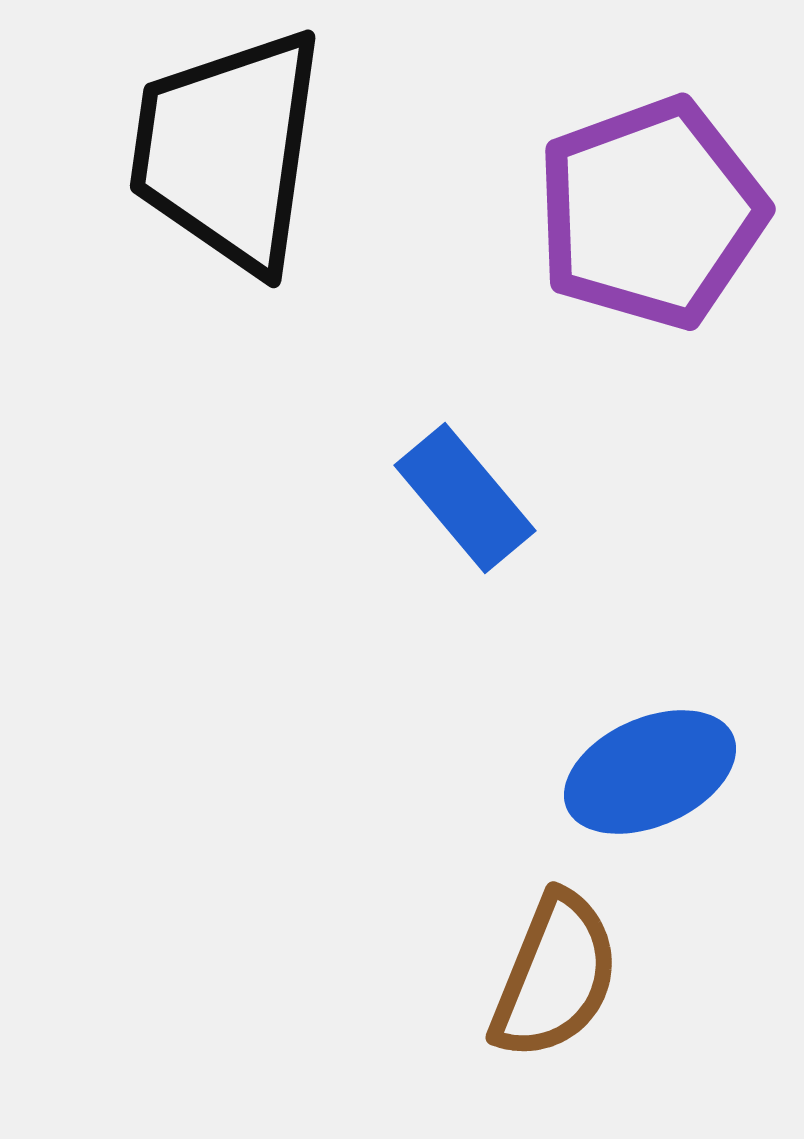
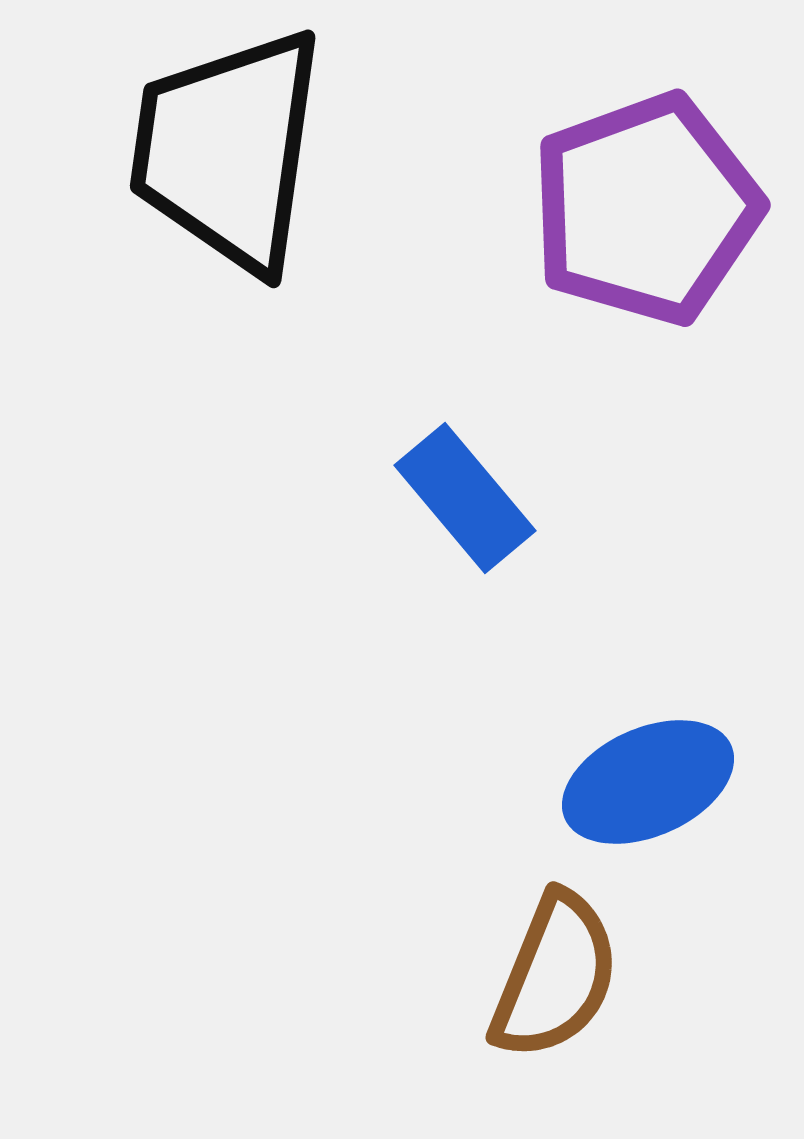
purple pentagon: moved 5 px left, 4 px up
blue ellipse: moved 2 px left, 10 px down
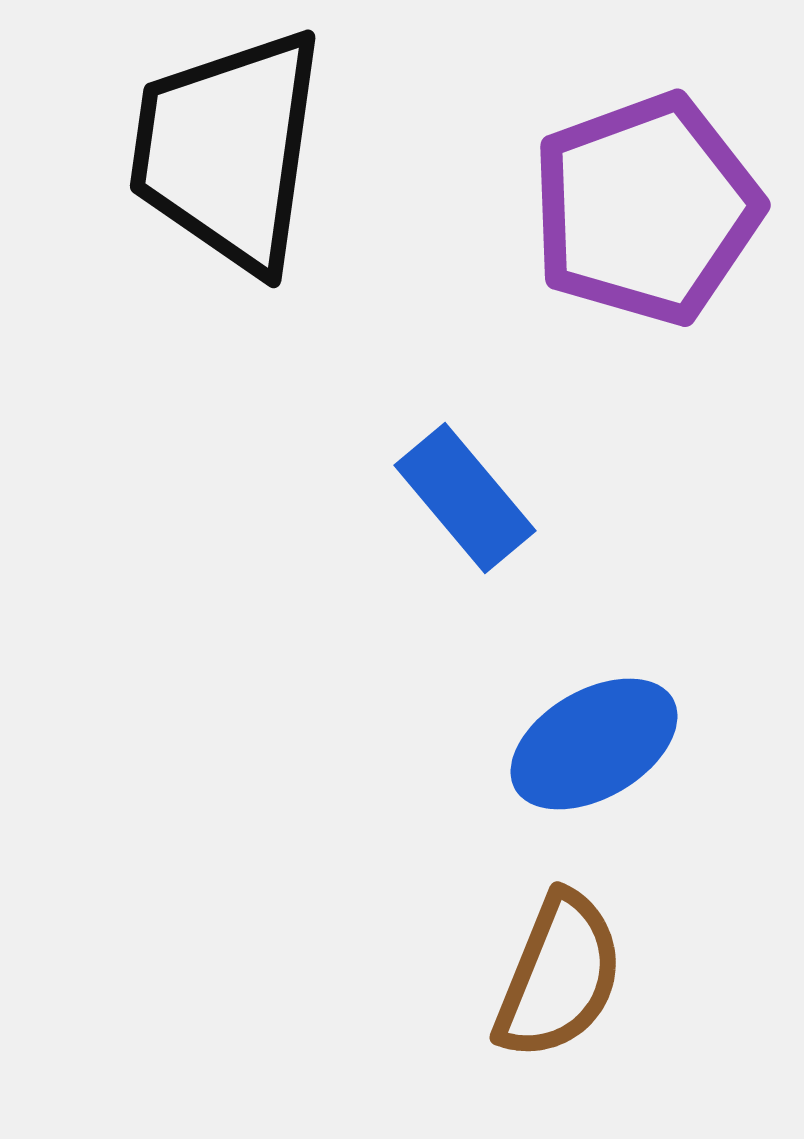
blue ellipse: moved 54 px left, 38 px up; rotated 6 degrees counterclockwise
brown semicircle: moved 4 px right
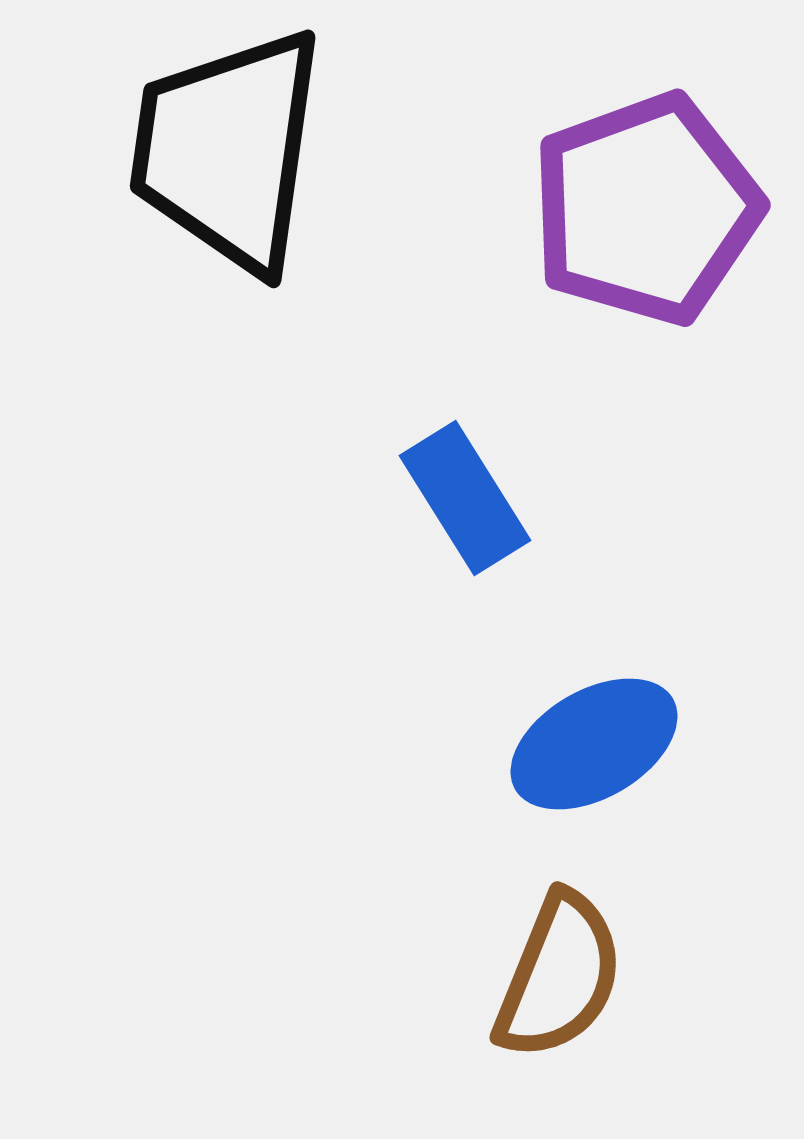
blue rectangle: rotated 8 degrees clockwise
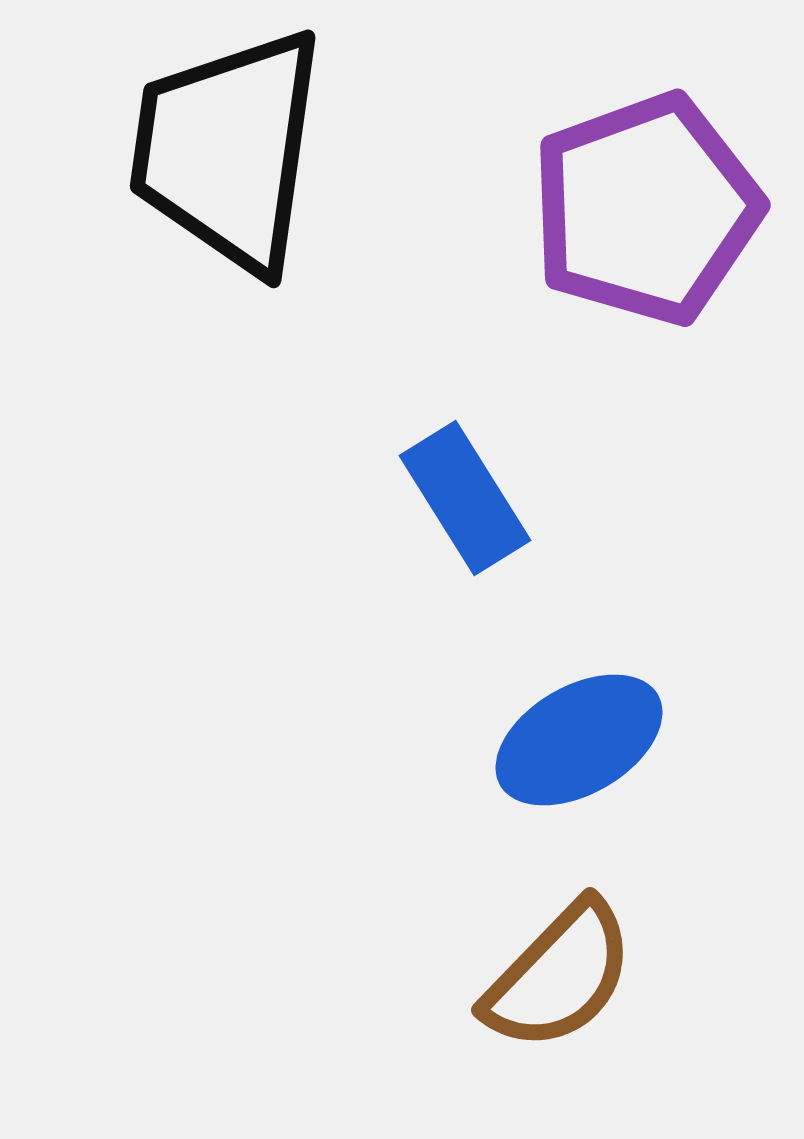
blue ellipse: moved 15 px left, 4 px up
brown semicircle: rotated 22 degrees clockwise
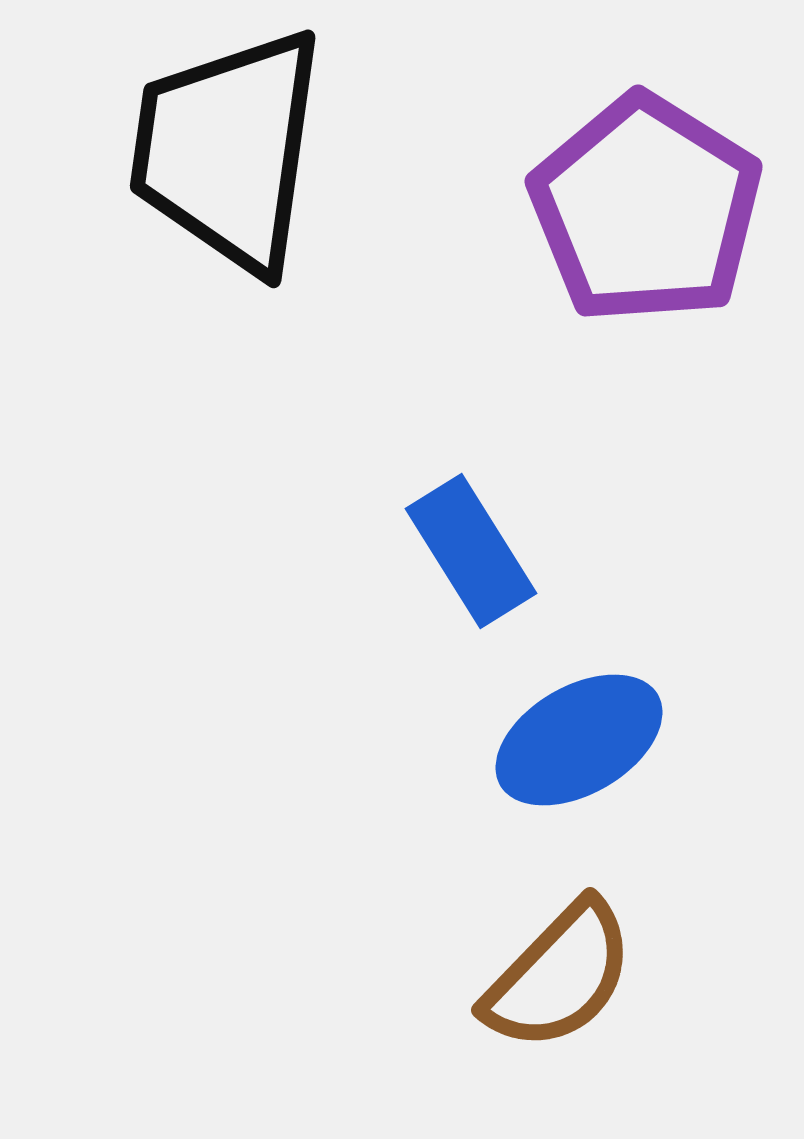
purple pentagon: rotated 20 degrees counterclockwise
blue rectangle: moved 6 px right, 53 px down
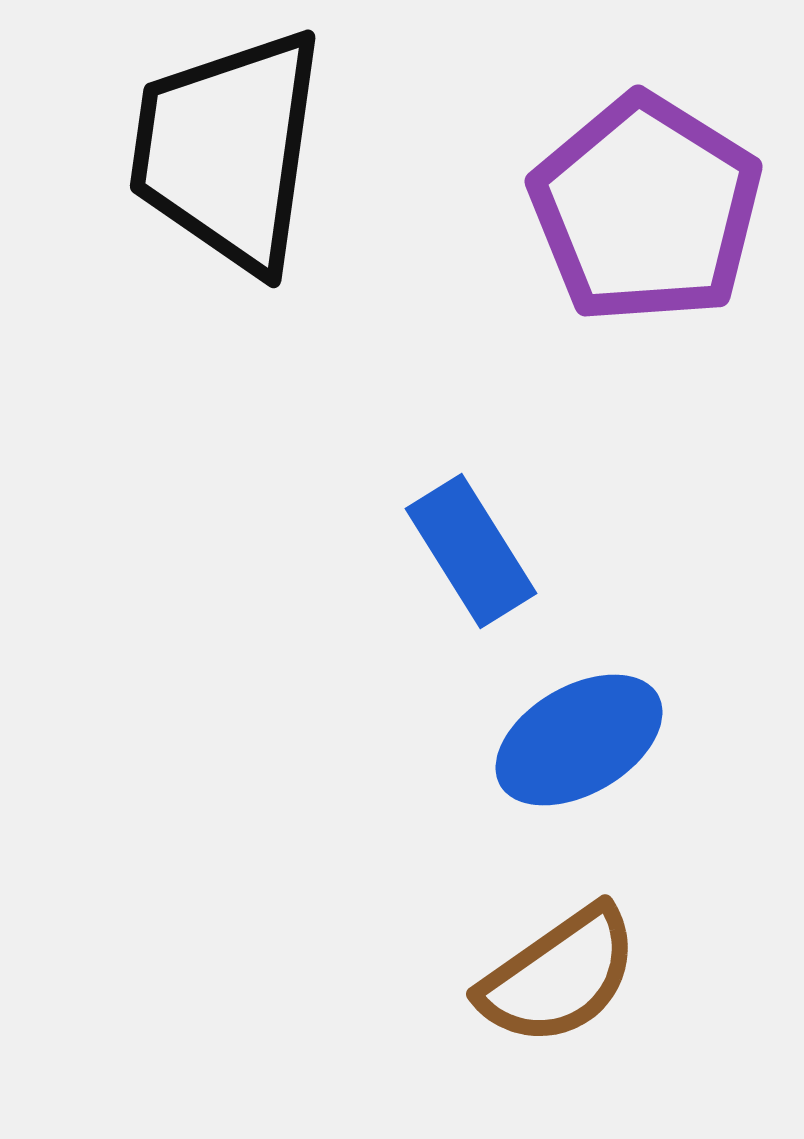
brown semicircle: rotated 11 degrees clockwise
